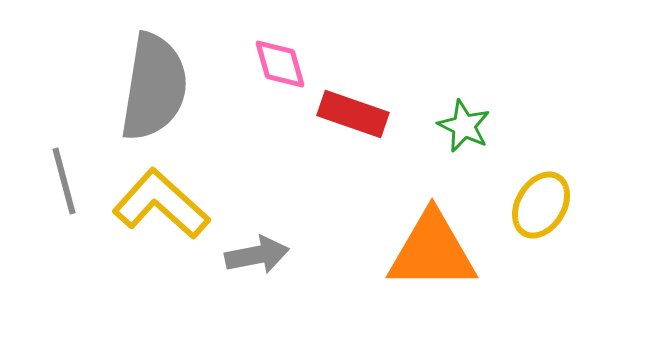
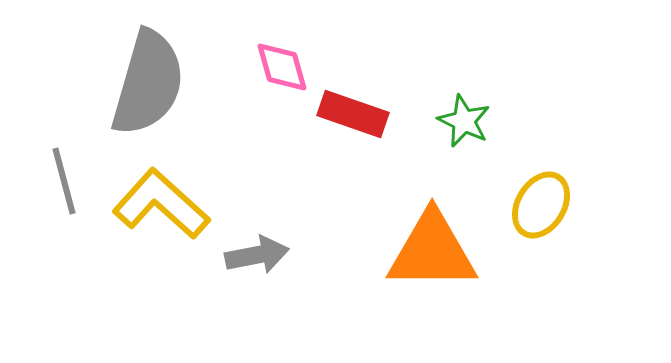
pink diamond: moved 2 px right, 3 px down
gray semicircle: moved 6 px left, 4 px up; rotated 7 degrees clockwise
green star: moved 5 px up
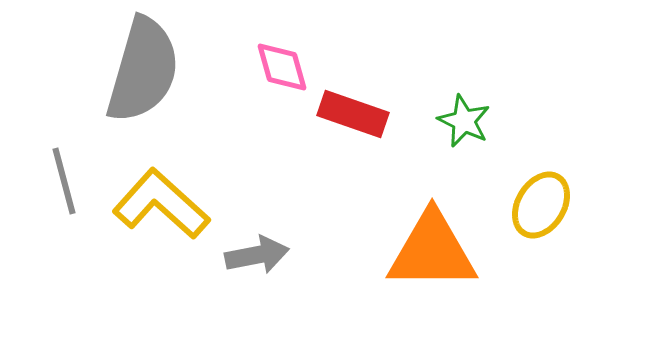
gray semicircle: moved 5 px left, 13 px up
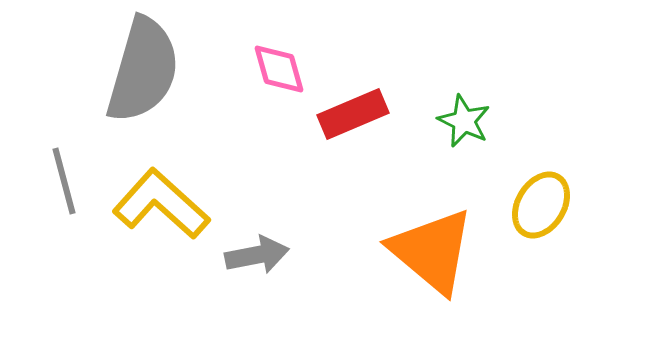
pink diamond: moved 3 px left, 2 px down
red rectangle: rotated 42 degrees counterclockwise
orange triangle: rotated 40 degrees clockwise
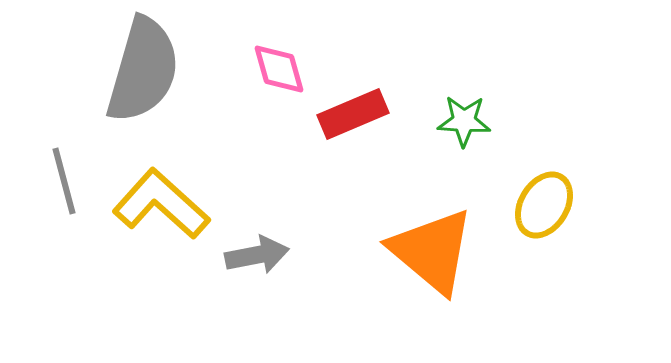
green star: rotated 22 degrees counterclockwise
yellow ellipse: moved 3 px right
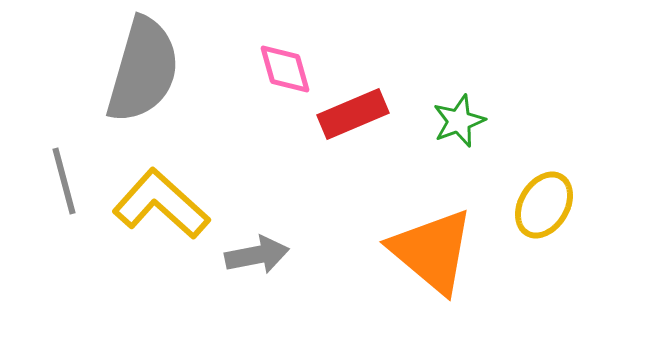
pink diamond: moved 6 px right
green star: moved 5 px left; rotated 24 degrees counterclockwise
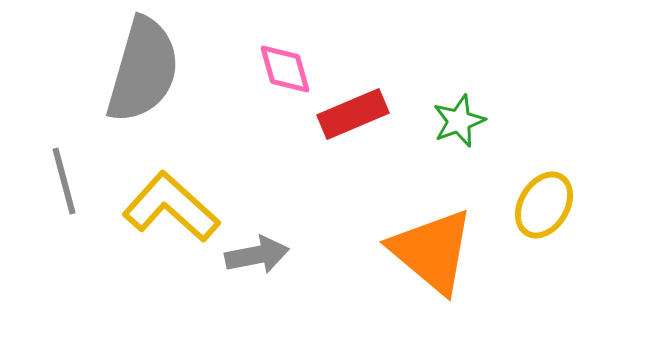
yellow L-shape: moved 10 px right, 3 px down
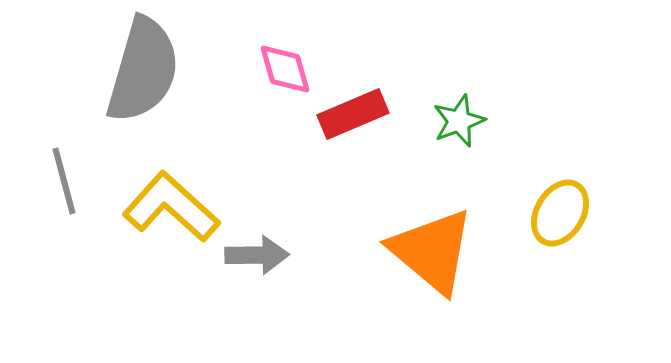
yellow ellipse: moved 16 px right, 8 px down
gray arrow: rotated 10 degrees clockwise
